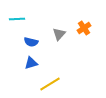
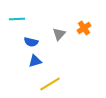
blue triangle: moved 4 px right, 2 px up
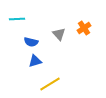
gray triangle: rotated 24 degrees counterclockwise
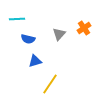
gray triangle: rotated 24 degrees clockwise
blue semicircle: moved 3 px left, 3 px up
yellow line: rotated 25 degrees counterclockwise
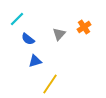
cyan line: rotated 42 degrees counterclockwise
orange cross: moved 1 px up
blue semicircle: rotated 24 degrees clockwise
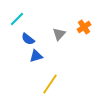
blue triangle: moved 1 px right, 5 px up
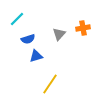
orange cross: moved 1 px left, 1 px down; rotated 24 degrees clockwise
blue semicircle: rotated 56 degrees counterclockwise
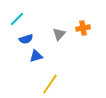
blue semicircle: moved 2 px left
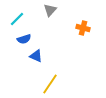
orange cross: rotated 24 degrees clockwise
gray triangle: moved 9 px left, 24 px up
blue semicircle: moved 2 px left
blue triangle: rotated 40 degrees clockwise
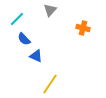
blue semicircle: rotated 64 degrees clockwise
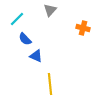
blue semicircle: moved 1 px right
yellow line: rotated 40 degrees counterclockwise
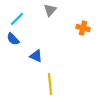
blue semicircle: moved 12 px left
